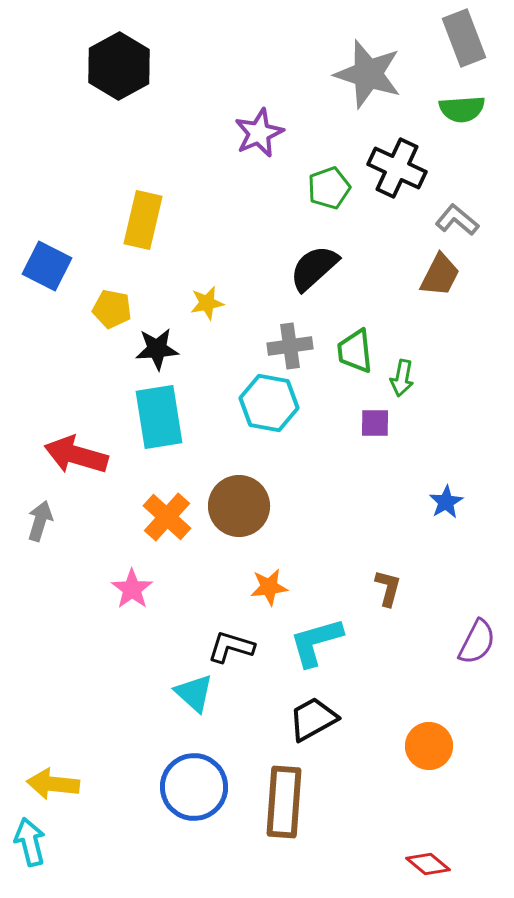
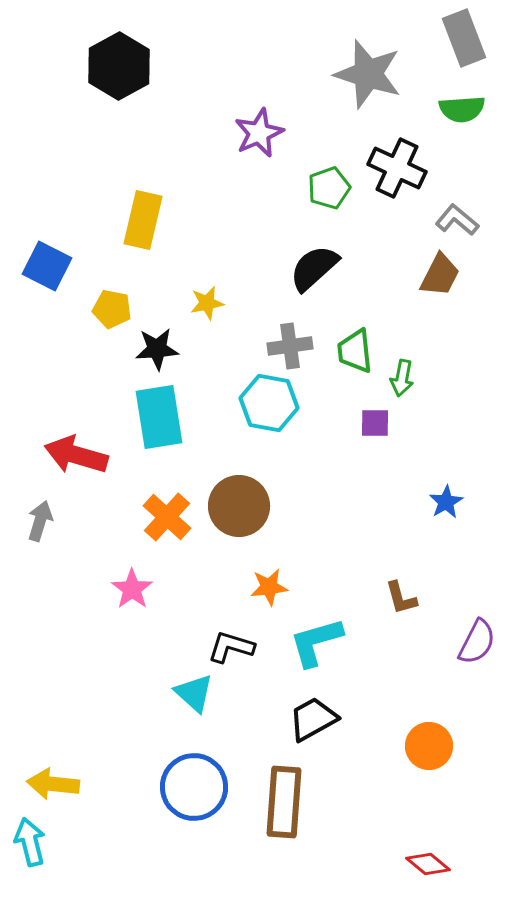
brown L-shape: moved 13 px right, 10 px down; rotated 150 degrees clockwise
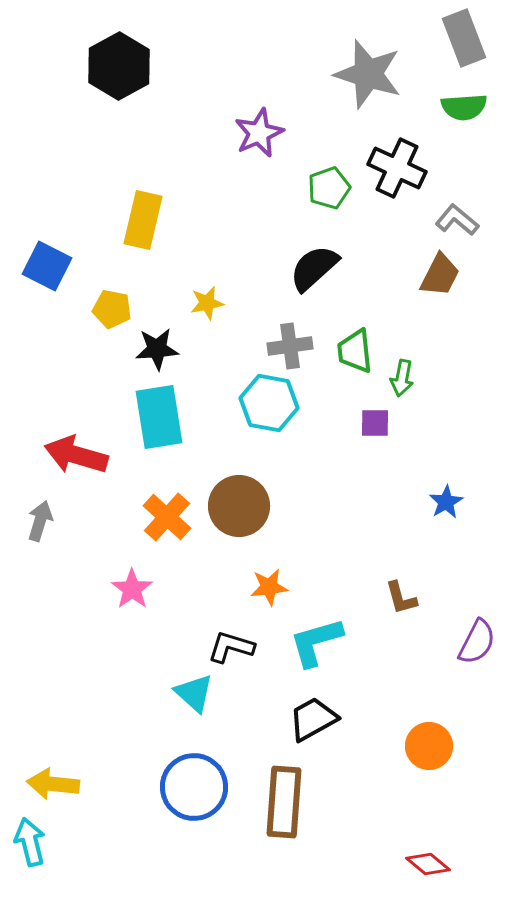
green semicircle: moved 2 px right, 2 px up
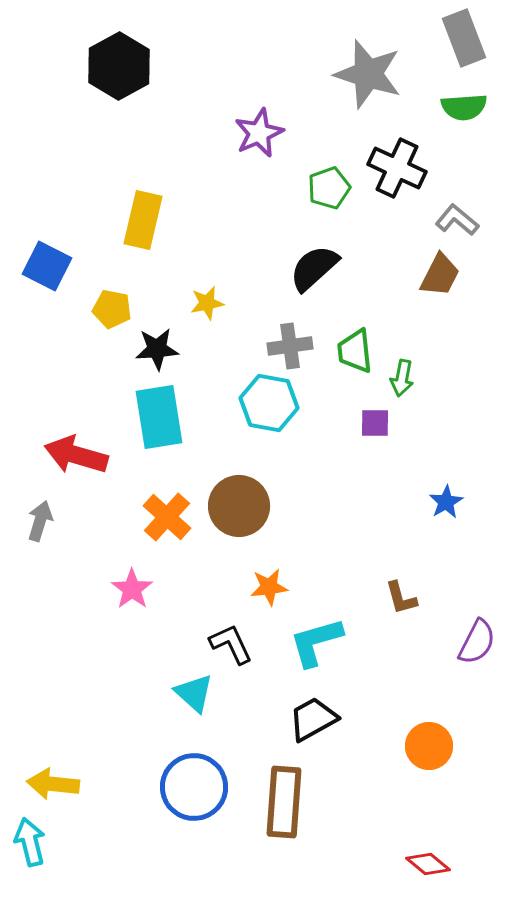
black L-shape: moved 3 px up; rotated 48 degrees clockwise
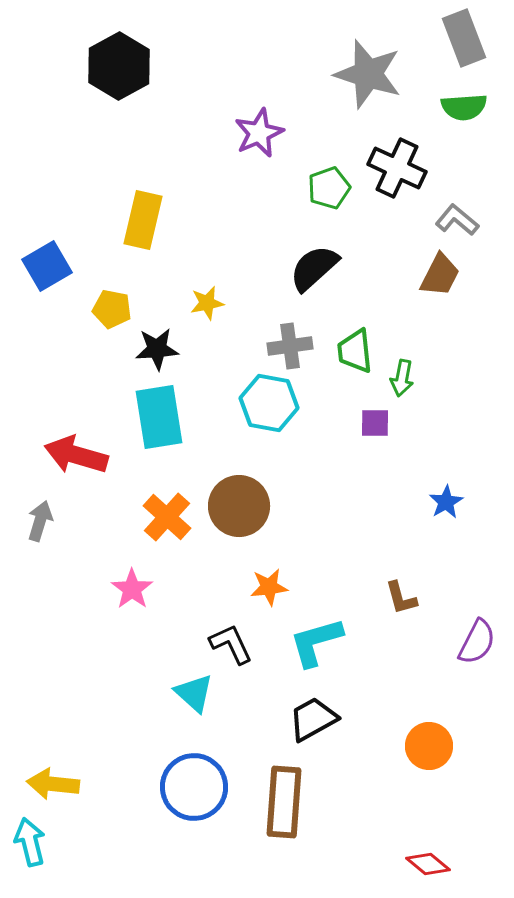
blue square: rotated 33 degrees clockwise
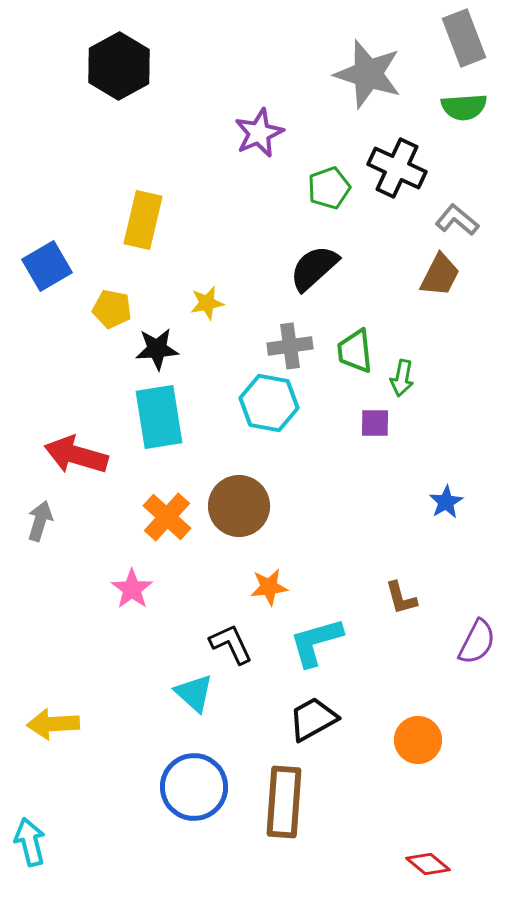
orange circle: moved 11 px left, 6 px up
yellow arrow: moved 60 px up; rotated 9 degrees counterclockwise
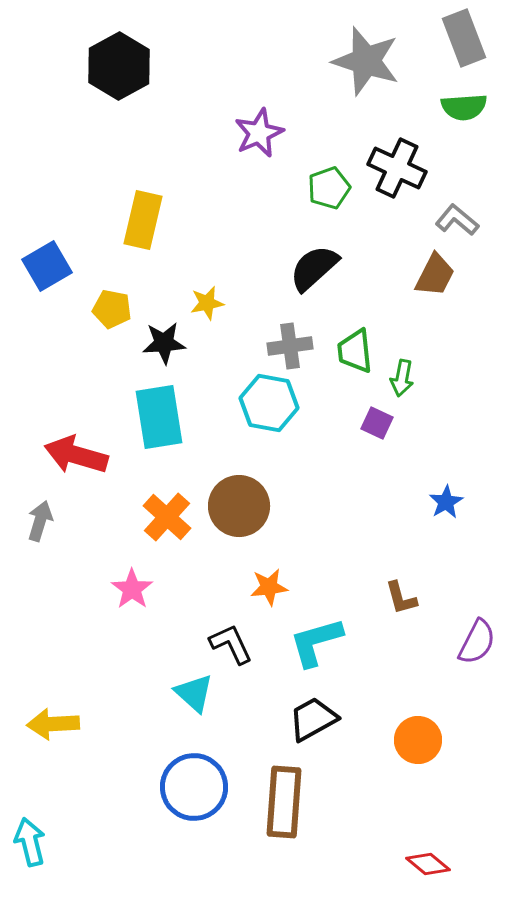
gray star: moved 2 px left, 13 px up
brown trapezoid: moved 5 px left
black star: moved 7 px right, 6 px up
purple square: moved 2 px right; rotated 24 degrees clockwise
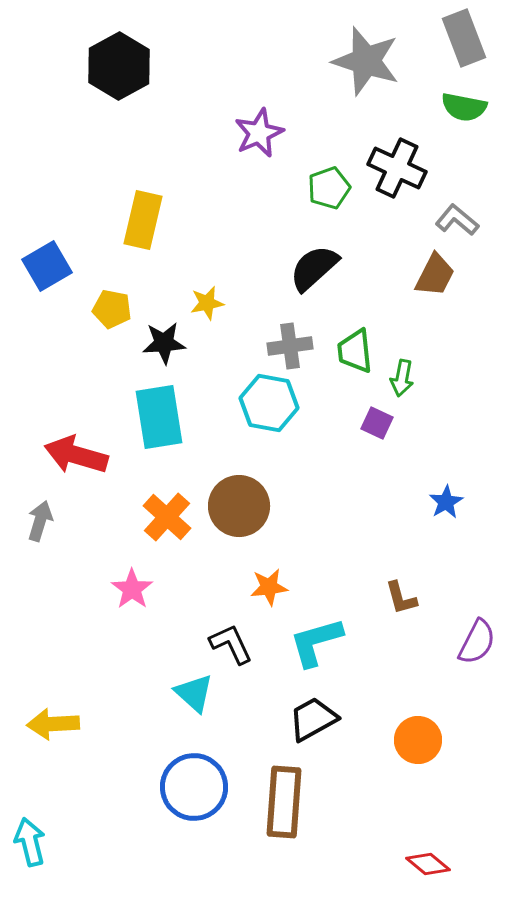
green semicircle: rotated 15 degrees clockwise
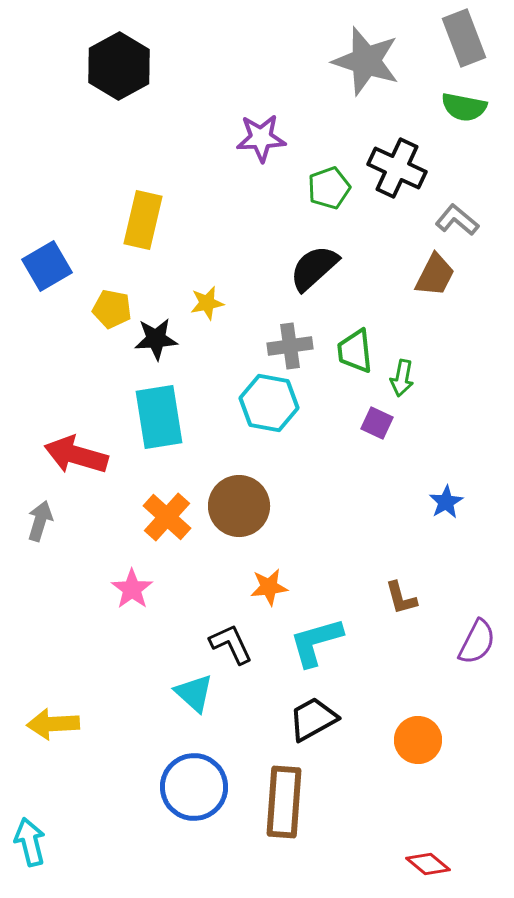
purple star: moved 2 px right, 5 px down; rotated 21 degrees clockwise
black star: moved 8 px left, 4 px up
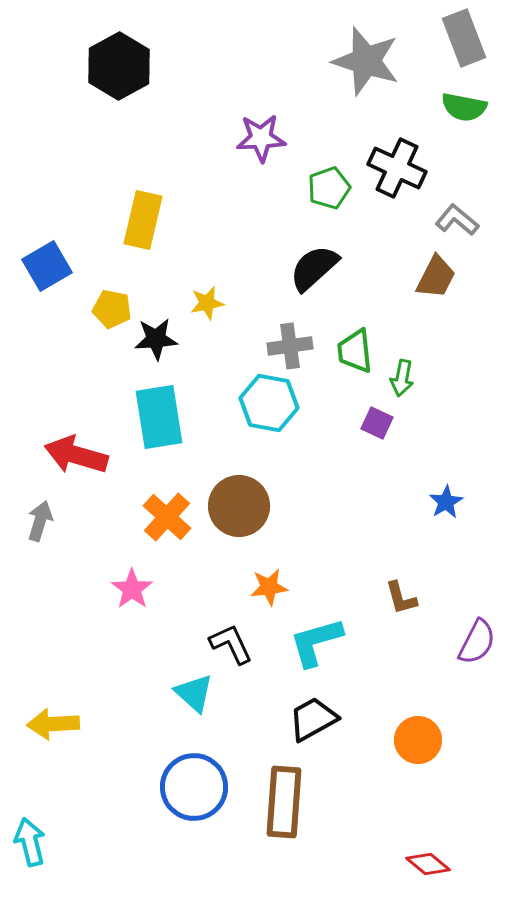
brown trapezoid: moved 1 px right, 2 px down
